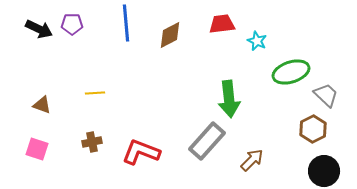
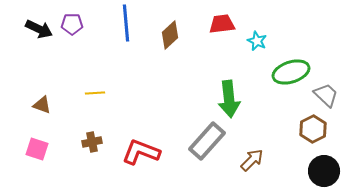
brown diamond: rotated 16 degrees counterclockwise
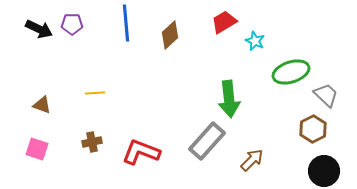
red trapezoid: moved 2 px right, 2 px up; rotated 24 degrees counterclockwise
cyan star: moved 2 px left
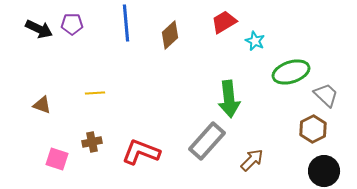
pink square: moved 20 px right, 10 px down
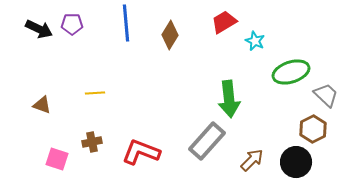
brown diamond: rotated 16 degrees counterclockwise
black circle: moved 28 px left, 9 px up
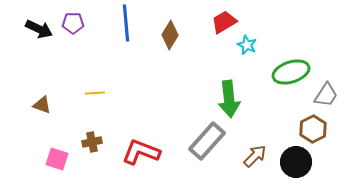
purple pentagon: moved 1 px right, 1 px up
cyan star: moved 8 px left, 4 px down
gray trapezoid: rotated 80 degrees clockwise
brown arrow: moved 3 px right, 4 px up
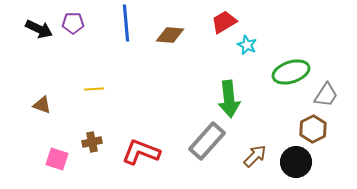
brown diamond: rotated 64 degrees clockwise
yellow line: moved 1 px left, 4 px up
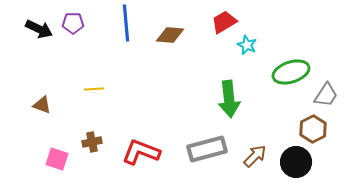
gray rectangle: moved 8 px down; rotated 33 degrees clockwise
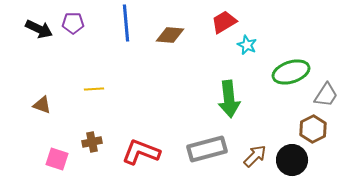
black circle: moved 4 px left, 2 px up
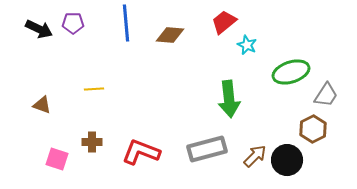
red trapezoid: rotated 8 degrees counterclockwise
brown cross: rotated 12 degrees clockwise
black circle: moved 5 px left
